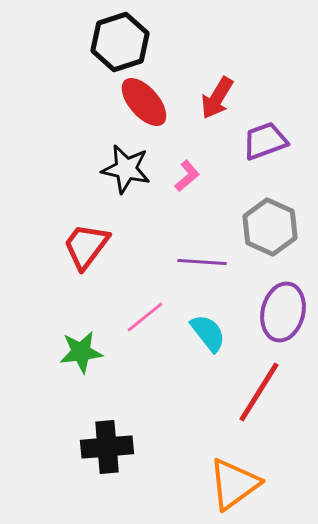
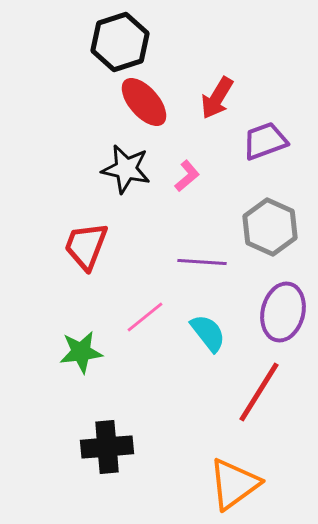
red trapezoid: rotated 16 degrees counterclockwise
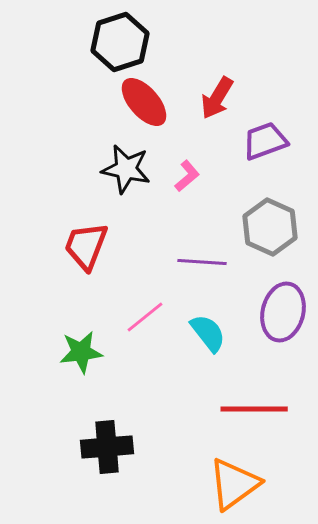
red line: moved 5 px left, 17 px down; rotated 58 degrees clockwise
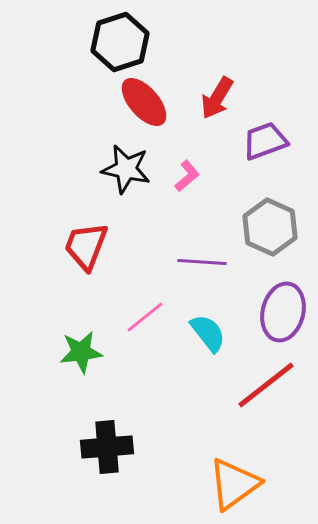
red line: moved 12 px right, 24 px up; rotated 38 degrees counterclockwise
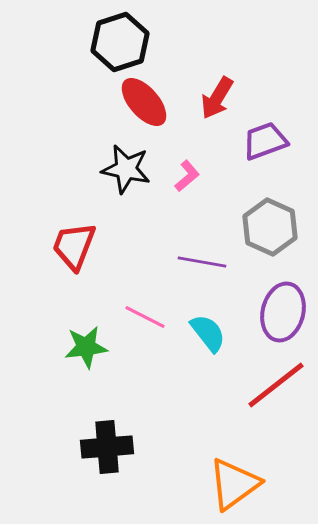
red trapezoid: moved 12 px left
purple line: rotated 6 degrees clockwise
pink line: rotated 66 degrees clockwise
green star: moved 5 px right, 5 px up
red line: moved 10 px right
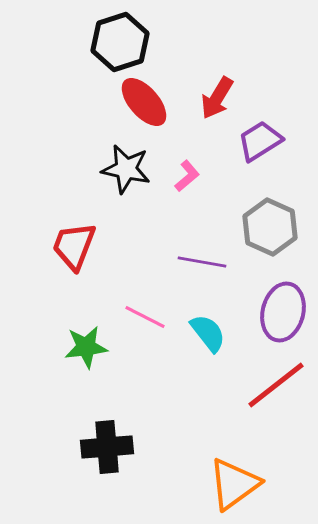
purple trapezoid: moved 5 px left; rotated 12 degrees counterclockwise
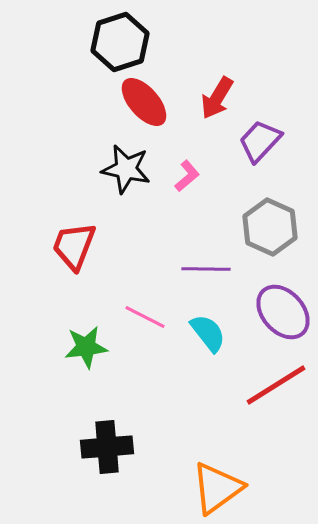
purple trapezoid: rotated 15 degrees counterclockwise
purple line: moved 4 px right, 7 px down; rotated 9 degrees counterclockwise
purple ellipse: rotated 56 degrees counterclockwise
red line: rotated 6 degrees clockwise
orange triangle: moved 17 px left, 4 px down
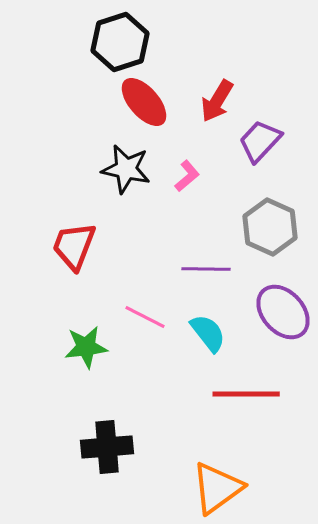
red arrow: moved 3 px down
red line: moved 30 px left, 9 px down; rotated 32 degrees clockwise
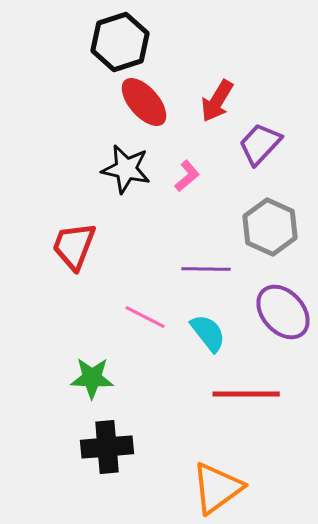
purple trapezoid: moved 3 px down
green star: moved 6 px right, 31 px down; rotated 9 degrees clockwise
